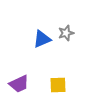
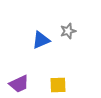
gray star: moved 2 px right, 2 px up
blue triangle: moved 1 px left, 1 px down
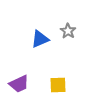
gray star: rotated 21 degrees counterclockwise
blue triangle: moved 1 px left, 1 px up
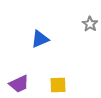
gray star: moved 22 px right, 7 px up
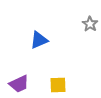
blue triangle: moved 1 px left, 1 px down
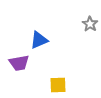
purple trapezoid: moved 21 px up; rotated 15 degrees clockwise
